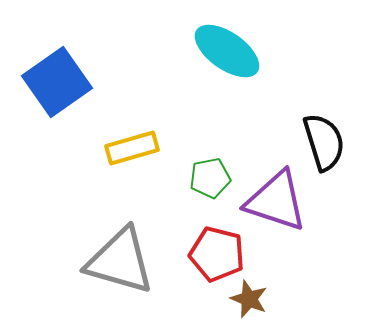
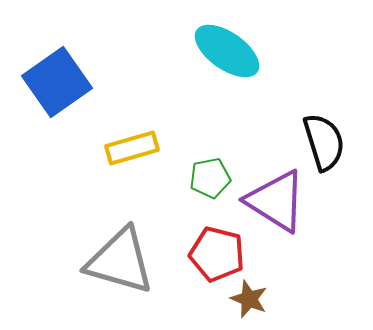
purple triangle: rotated 14 degrees clockwise
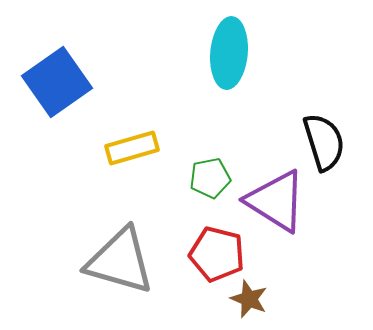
cyan ellipse: moved 2 px right, 2 px down; rotated 60 degrees clockwise
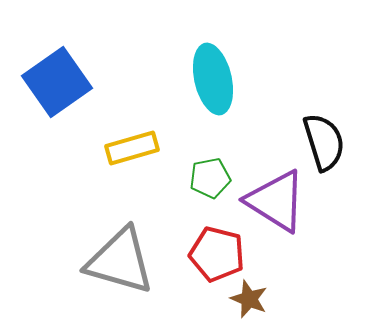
cyan ellipse: moved 16 px left, 26 px down; rotated 18 degrees counterclockwise
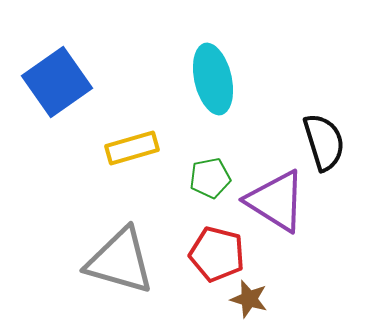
brown star: rotated 6 degrees counterclockwise
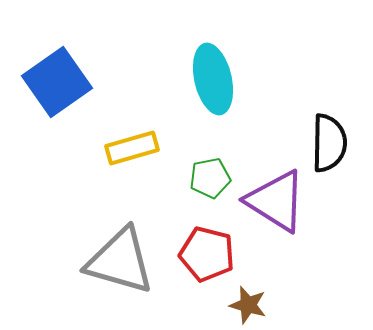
black semicircle: moved 5 px right, 1 px down; rotated 18 degrees clockwise
red pentagon: moved 10 px left
brown star: moved 1 px left, 6 px down
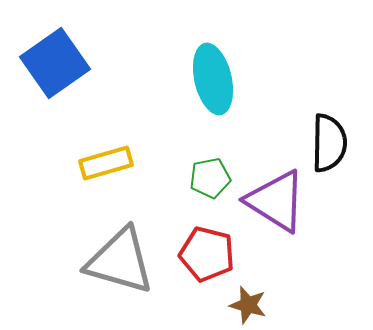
blue square: moved 2 px left, 19 px up
yellow rectangle: moved 26 px left, 15 px down
